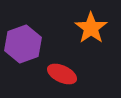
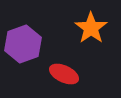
red ellipse: moved 2 px right
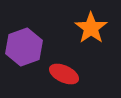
purple hexagon: moved 1 px right, 3 px down
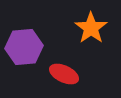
purple hexagon: rotated 15 degrees clockwise
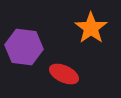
purple hexagon: rotated 12 degrees clockwise
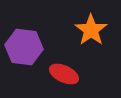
orange star: moved 2 px down
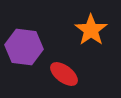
red ellipse: rotated 12 degrees clockwise
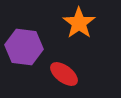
orange star: moved 12 px left, 7 px up
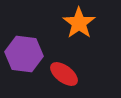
purple hexagon: moved 7 px down
